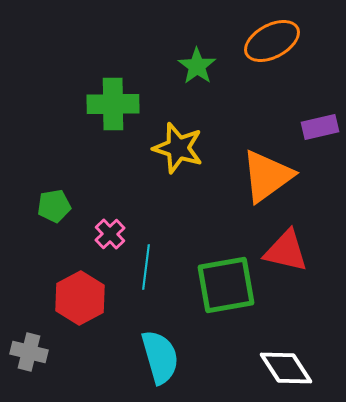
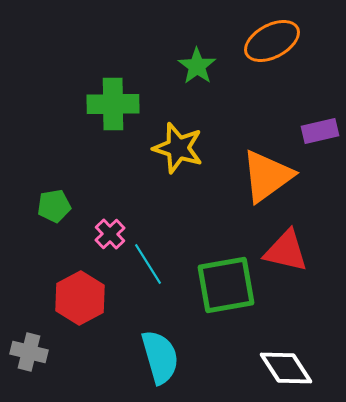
purple rectangle: moved 4 px down
cyan line: moved 2 px right, 3 px up; rotated 39 degrees counterclockwise
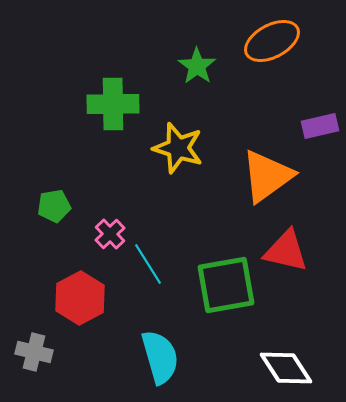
purple rectangle: moved 5 px up
gray cross: moved 5 px right
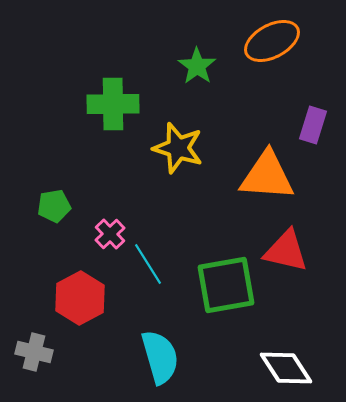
purple rectangle: moved 7 px left, 1 px up; rotated 60 degrees counterclockwise
orange triangle: rotated 40 degrees clockwise
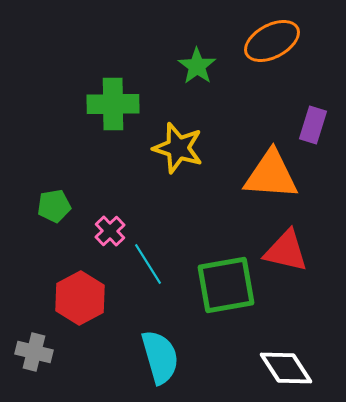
orange triangle: moved 4 px right, 1 px up
pink cross: moved 3 px up
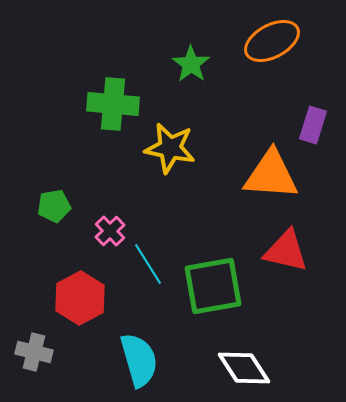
green star: moved 6 px left, 2 px up
green cross: rotated 6 degrees clockwise
yellow star: moved 8 px left; rotated 6 degrees counterclockwise
green square: moved 13 px left, 1 px down
cyan semicircle: moved 21 px left, 3 px down
white diamond: moved 42 px left
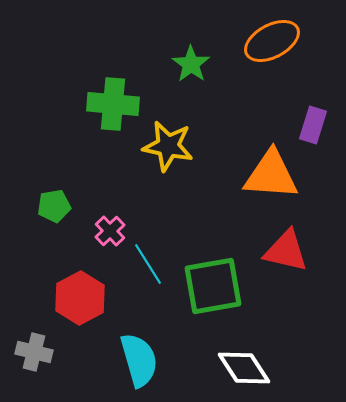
yellow star: moved 2 px left, 2 px up
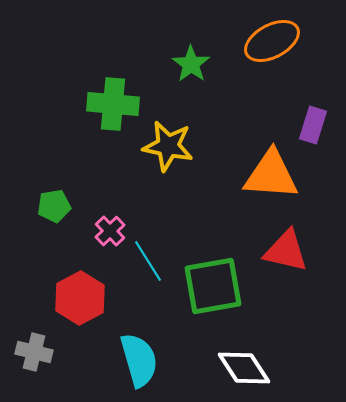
cyan line: moved 3 px up
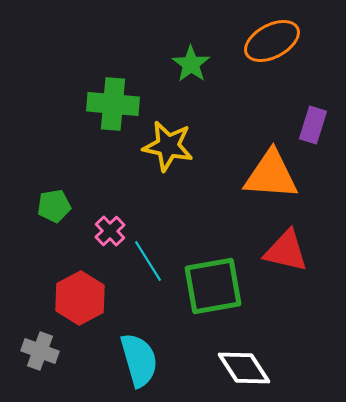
gray cross: moved 6 px right, 1 px up; rotated 6 degrees clockwise
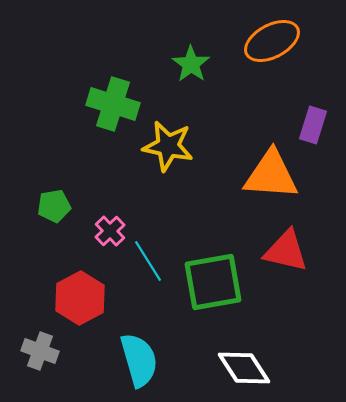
green cross: rotated 12 degrees clockwise
green square: moved 4 px up
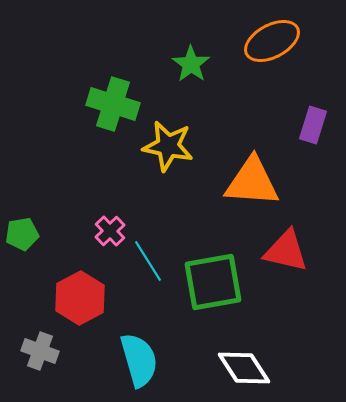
orange triangle: moved 19 px left, 7 px down
green pentagon: moved 32 px left, 28 px down
